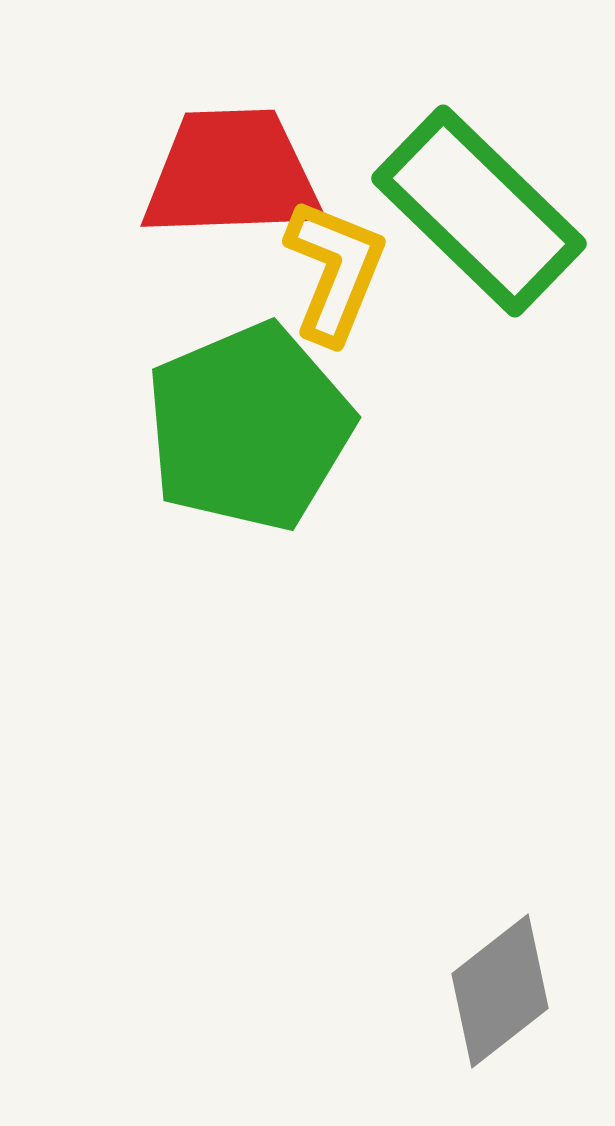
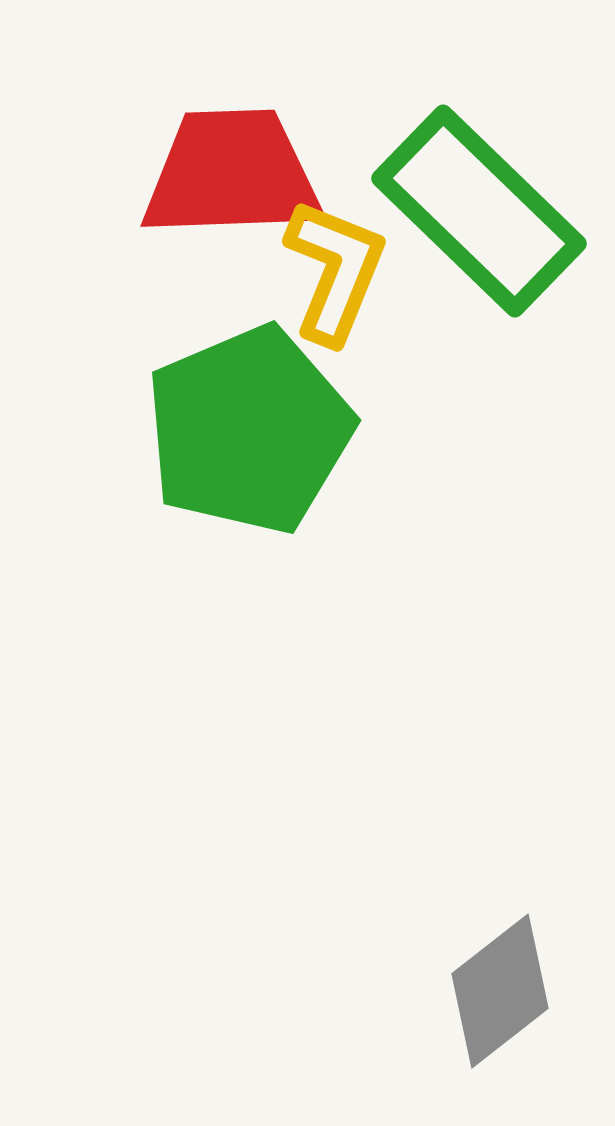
green pentagon: moved 3 px down
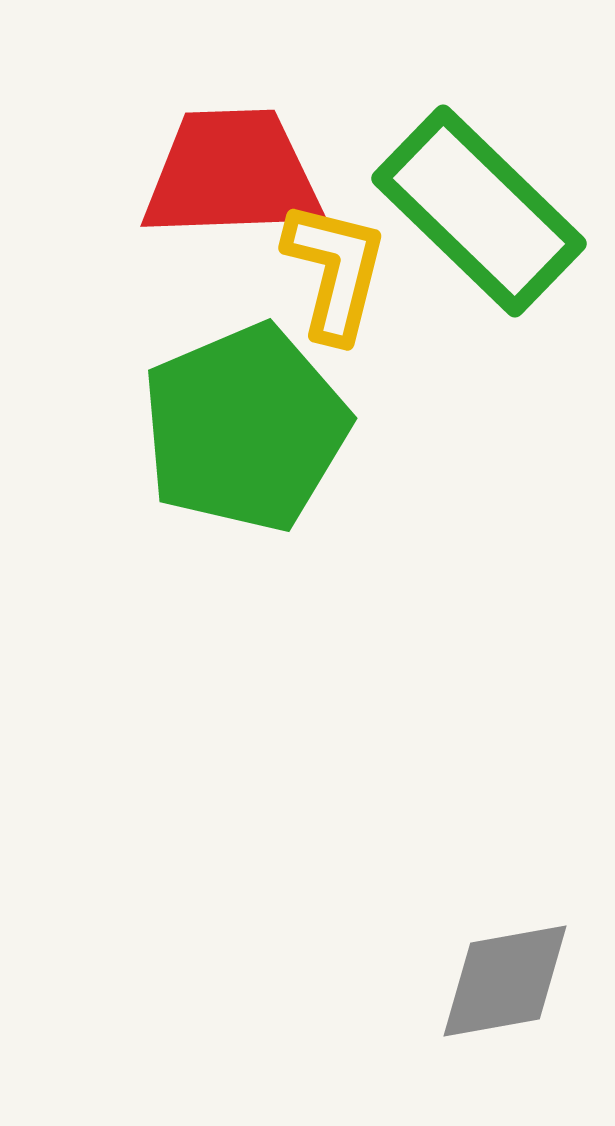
yellow L-shape: rotated 8 degrees counterclockwise
green pentagon: moved 4 px left, 2 px up
gray diamond: moved 5 px right, 10 px up; rotated 28 degrees clockwise
